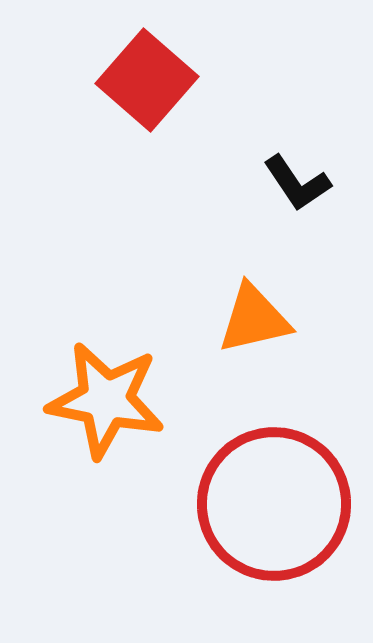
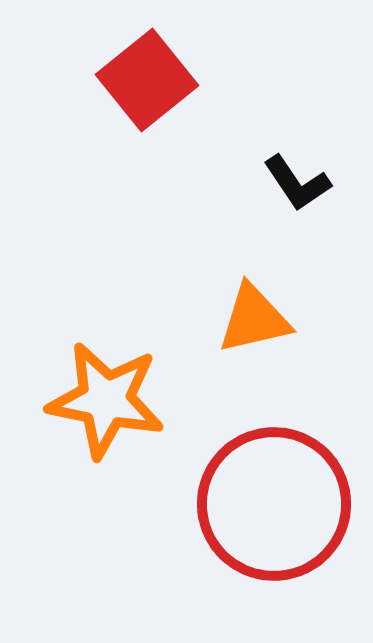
red square: rotated 10 degrees clockwise
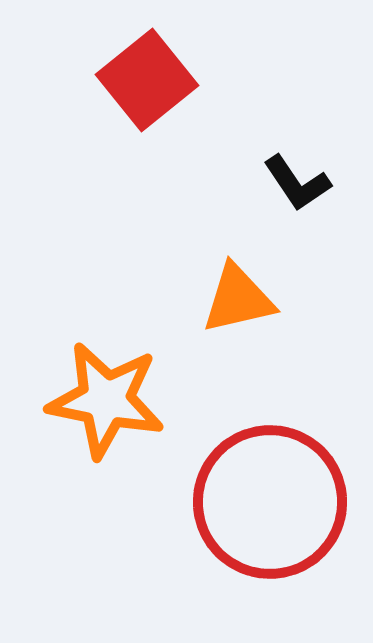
orange triangle: moved 16 px left, 20 px up
red circle: moved 4 px left, 2 px up
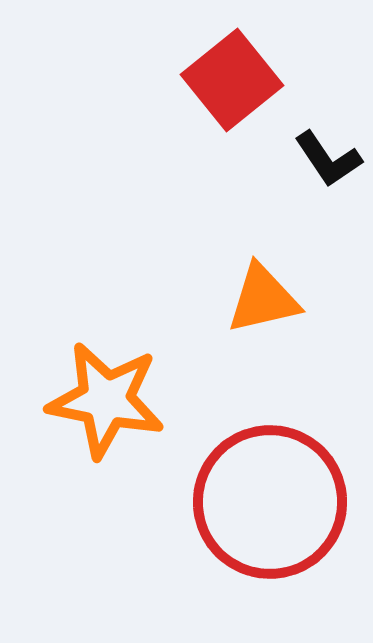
red square: moved 85 px right
black L-shape: moved 31 px right, 24 px up
orange triangle: moved 25 px right
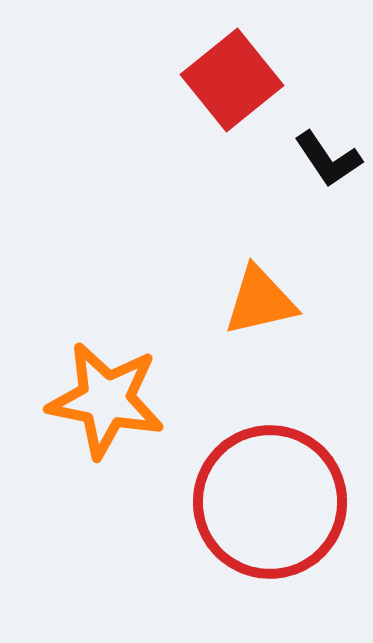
orange triangle: moved 3 px left, 2 px down
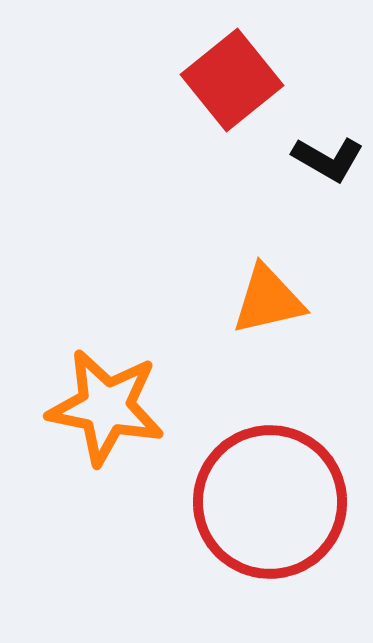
black L-shape: rotated 26 degrees counterclockwise
orange triangle: moved 8 px right, 1 px up
orange star: moved 7 px down
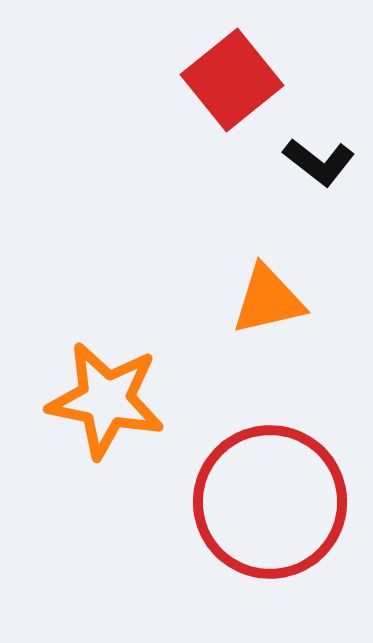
black L-shape: moved 9 px left, 3 px down; rotated 8 degrees clockwise
orange star: moved 7 px up
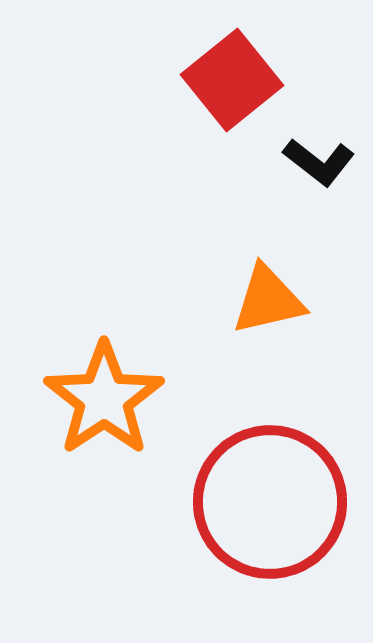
orange star: moved 2 px left, 1 px up; rotated 27 degrees clockwise
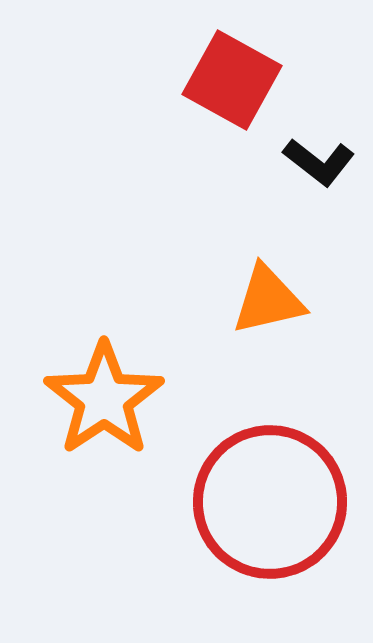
red square: rotated 22 degrees counterclockwise
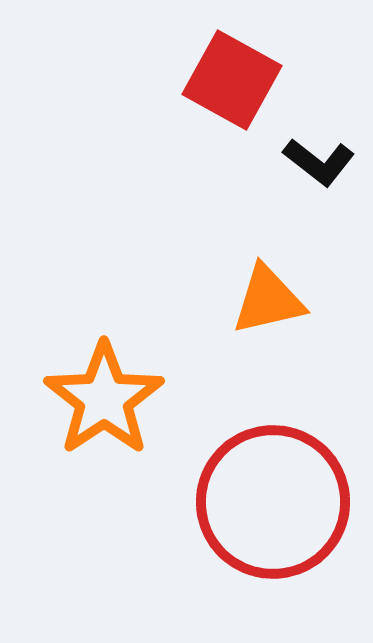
red circle: moved 3 px right
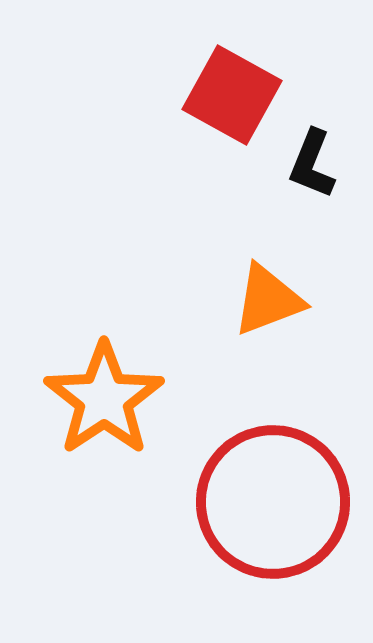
red square: moved 15 px down
black L-shape: moved 7 px left, 2 px down; rotated 74 degrees clockwise
orange triangle: rotated 8 degrees counterclockwise
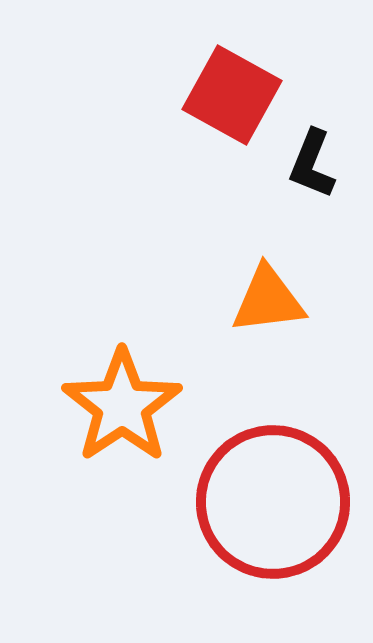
orange triangle: rotated 14 degrees clockwise
orange star: moved 18 px right, 7 px down
